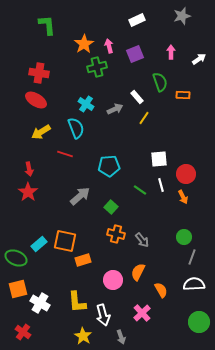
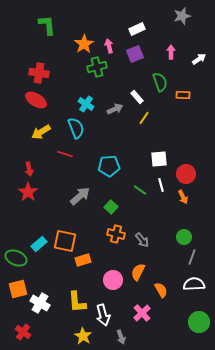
white rectangle at (137, 20): moved 9 px down
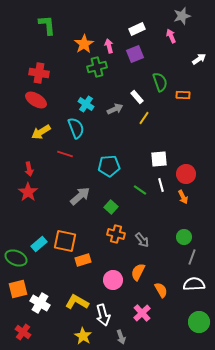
pink arrow at (171, 52): moved 16 px up; rotated 24 degrees counterclockwise
yellow L-shape at (77, 302): rotated 125 degrees clockwise
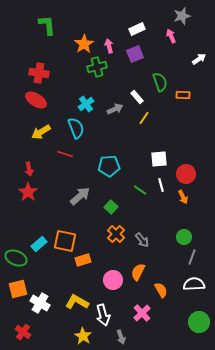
cyan cross at (86, 104): rotated 21 degrees clockwise
orange cross at (116, 234): rotated 30 degrees clockwise
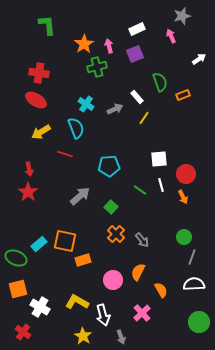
orange rectangle at (183, 95): rotated 24 degrees counterclockwise
cyan cross at (86, 104): rotated 21 degrees counterclockwise
white cross at (40, 303): moved 4 px down
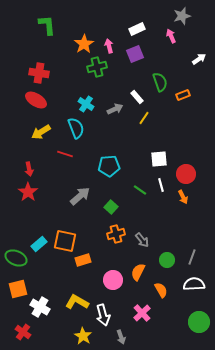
orange cross at (116, 234): rotated 30 degrees clockwise
green circle at (184, 237): moved 17 px left, 23 px down
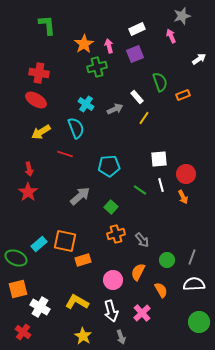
white arrow at (103, 315): moved 8 px right, 4 px up
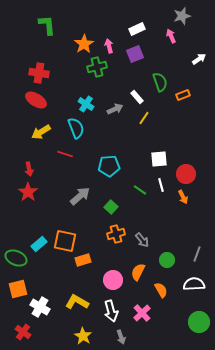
gray line at (192, 257): moved 5 px right, 3 px up
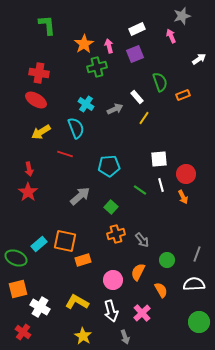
gray arrow at (121, 337): moved 4 px right
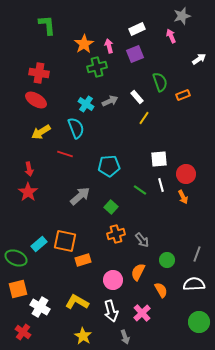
gray arrow at (115, 109): moved 5 px left, 8 px up
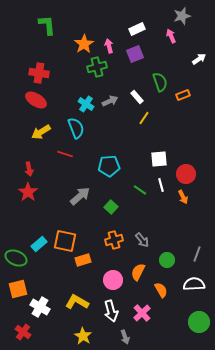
orange cross at (116, 234): moved 2 px left, 6 px down
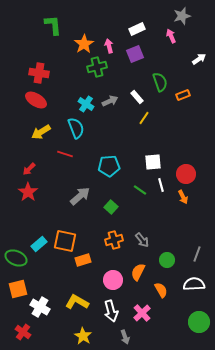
green L-shape at (47, 25): moved 6 px right
white square at (159, 159): moved 6 px left, 3 px down
red arrow at (29, 169): rotated 56 degrees clockwise
